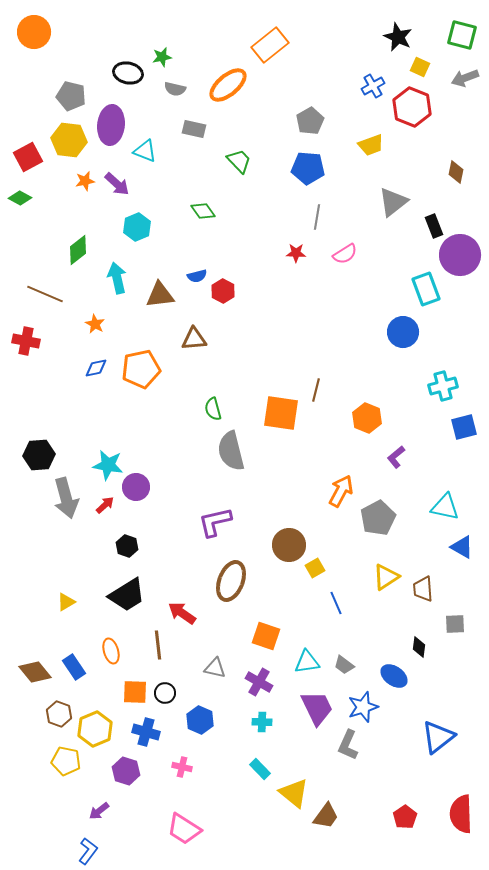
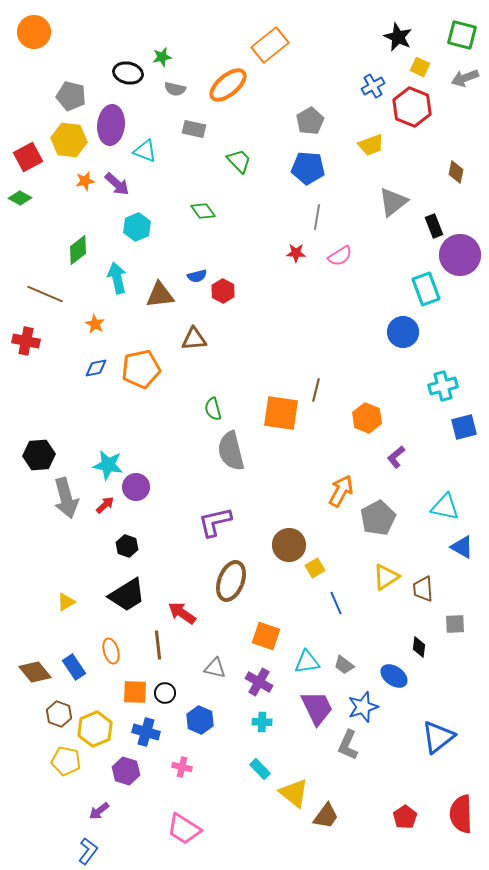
pink semicircle at (345, 254): moved 5 px left, 2 px down
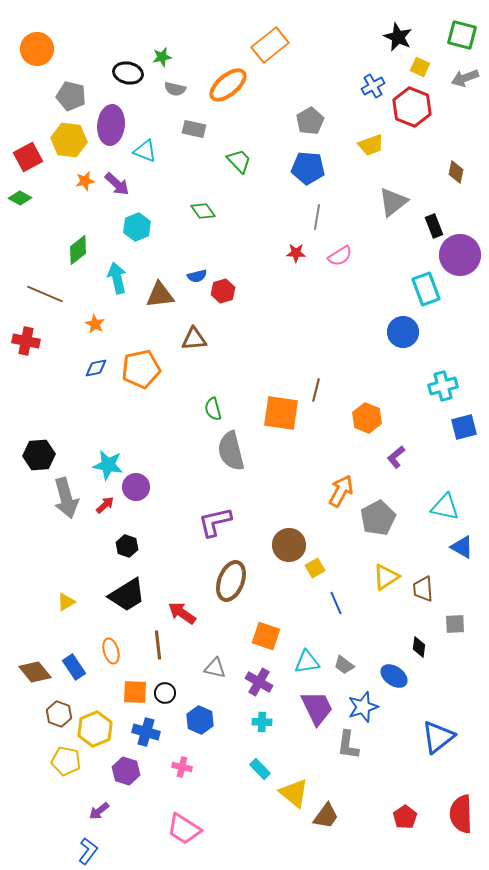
orange circle at (34, 32): moved 3 px right, 17 px down
red hexagon at (223, 291): rotated 15 degrees clockwise
gray L-shape at (348, 745): rotated 16 degrees counterclockwise
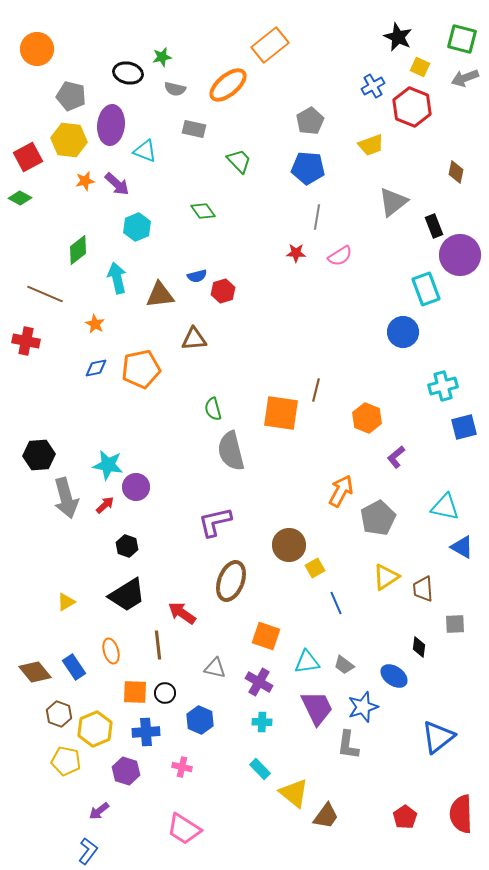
green square at (462, 35): moved 4 px down
blue cross at (146, 732): rotated 20 degrees counterclockwise
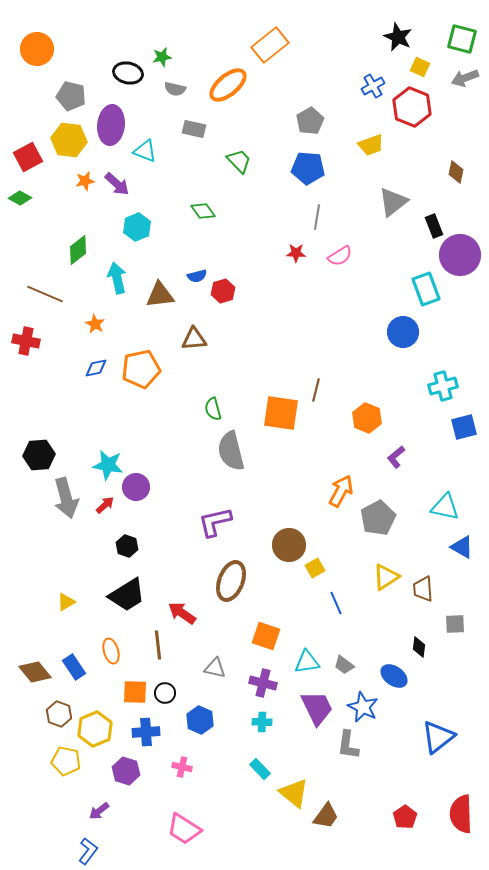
purple cross at (259, 682): moved 4 px right, 1 px down; rotated 16 degrees counterclockwise
blue star at (363, 707): rotated 28 degrees counterclockwise
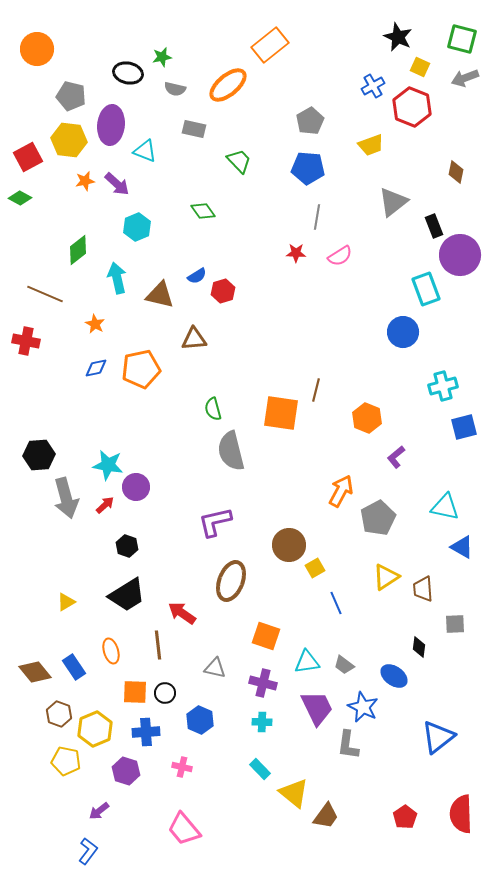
blue semicircle at (197, 276): rotated 18 degrees counterclockwise
brown triangle at (160, 295): rotated 20 degrees clockwise
pink trapezoid at (184, 829): rotated 18 degrees clockwise
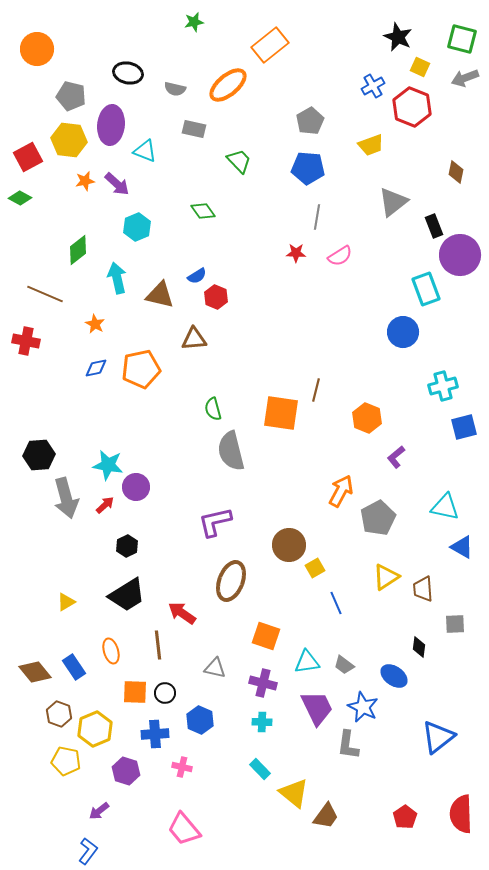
green star at (162, 57): moved 32 px right, 35 px up
red hexagon at (223, 291): moved 7 px left, 6 px down; rotated 20 degrees counterclockwise
black hexagon at (127, 546): rotated 15 degrees clockwise
blue cross at (146, 732): moved 9 px right, 2 px down
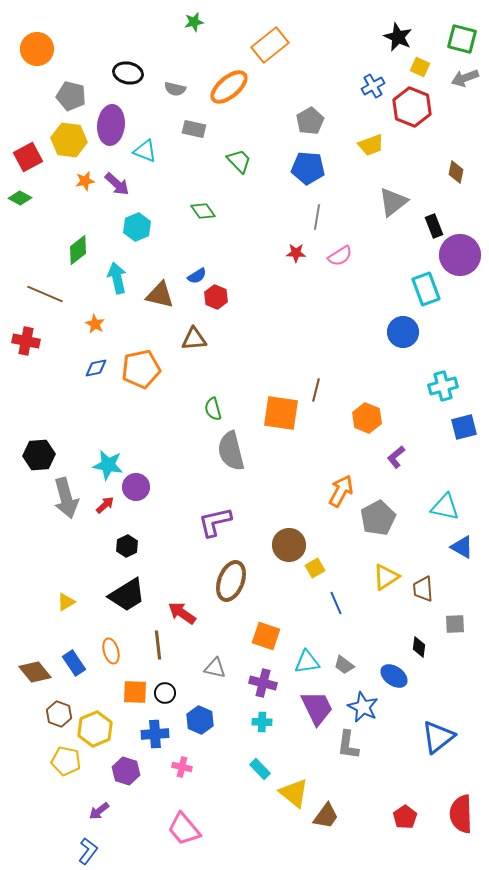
orange ellipse at (228, 85): moved 1 px right, 2 px down
blue rectangle at (74, 667): moved 4 px up
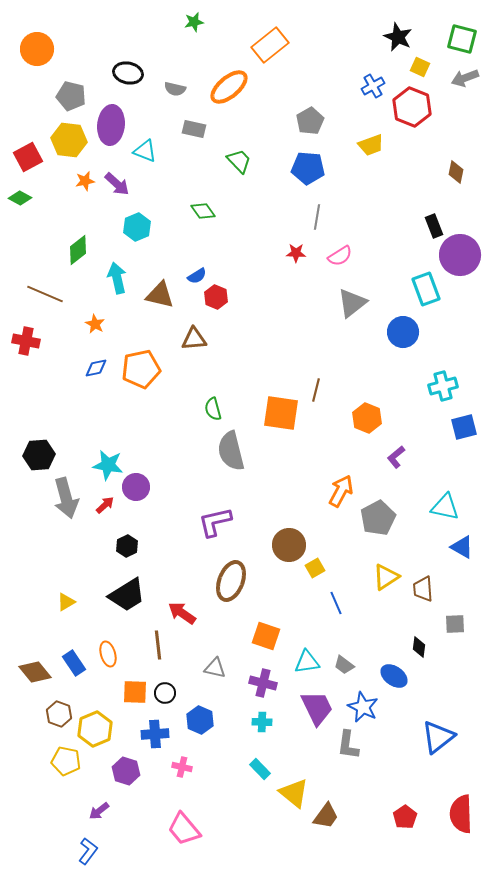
gray triangle at (393, 202): moved 41 px left, 101 px down
orange ellipse at (111, 651): moved 3 px left, 3 px down
